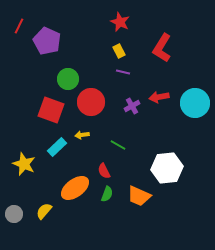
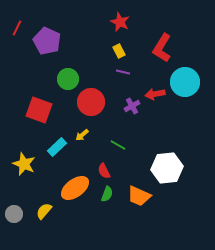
red line: moved 2 px left, 2 px down
red arrow: moved 4 px left, 3 px up
cyan circle: moved 10 px left, 21 px up
red square: moved 12 px left
yellow arrow: rotated 32 degrees counterclockwise
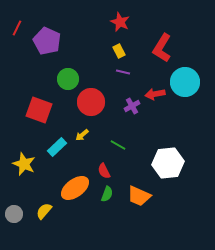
white hexagon: moved 1 px right, 5 px up
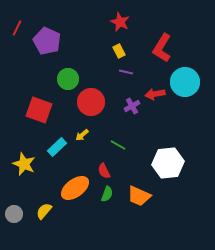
purple line: moved 3 px right
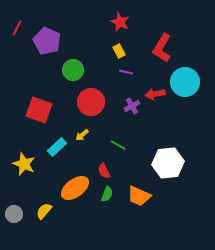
green circle: moved 5 px right, 9 px up
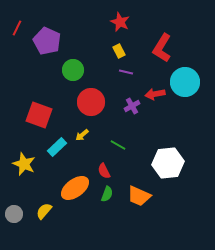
red square: moved 5 px down
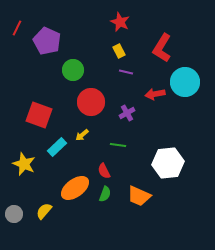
purple cross: moved 5 px left, 7 px down
green line: rotated 21 degrees counterclockwise
green semicircle: moved 2 px left
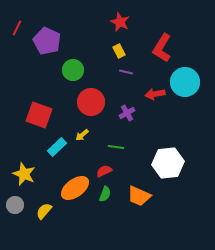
green line: moved 2 px left, 2 px down
yellow star: moved 10 px down
red semicircle: rotated 91 degrees clockwise
gray circle: moved 1 px right, 9 px up
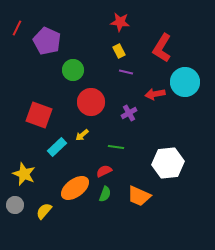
red star: rotated 18 degrees counterclockwise
purple cross: moved 2 px right
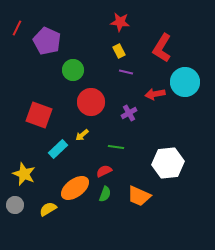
cyan rectangle: moved 1 px right, 2 px down
yellow semicircle: moved 4 px right, 2 px up; rotated 18 degrees clockwise
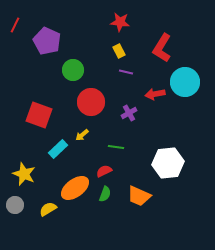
red line: moved 2 px left, 3 px up
